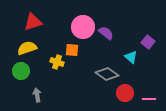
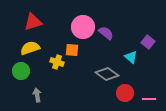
yellow semicircle: moved 3 px right
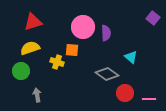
purple semicircle: rotated 49 degrees clockwise
purple square: moved 5 px right, 24 px up
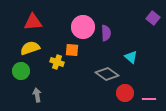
red triangle: rotated 12 degrees clockwise
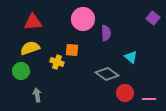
pink circle: moved 8 px up
